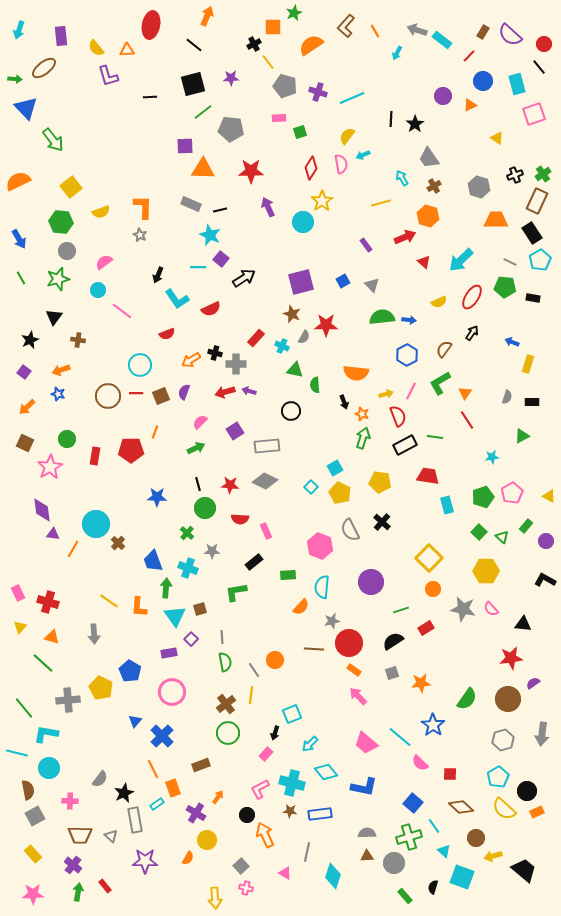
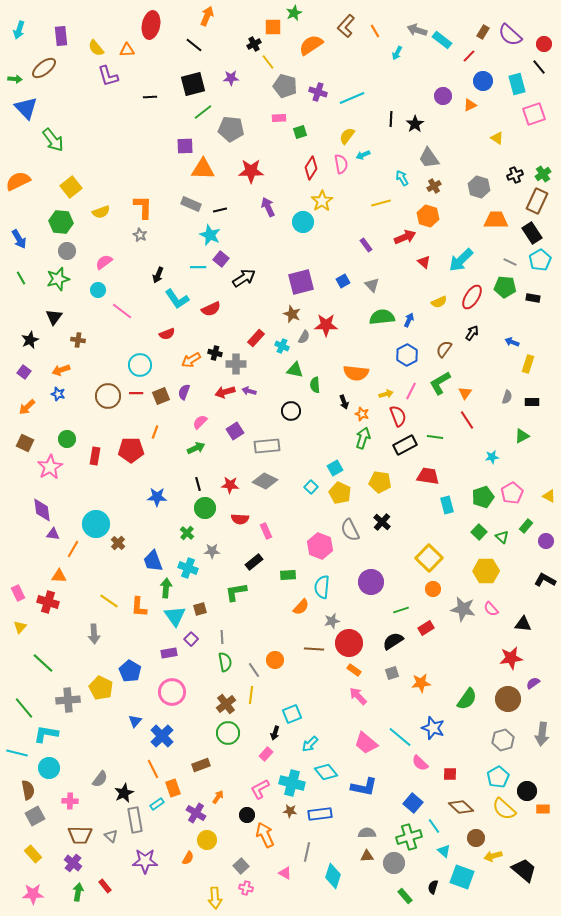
blue arrow at (409, 320): rotated 72 degrees counterclockwise
orange triangle at (52, 637): moved 7 px right, 61 px up; rotated 14 degrees counterclockwise
blue star at (433, 725): moved 3 px down; rotated 15 degrees counterclockwise
orange rectangle at (537, 812): moved 6 px right, 3 px up; rotated 24 degrees clockwise
purple cross at (73, 865): moved 2 px up
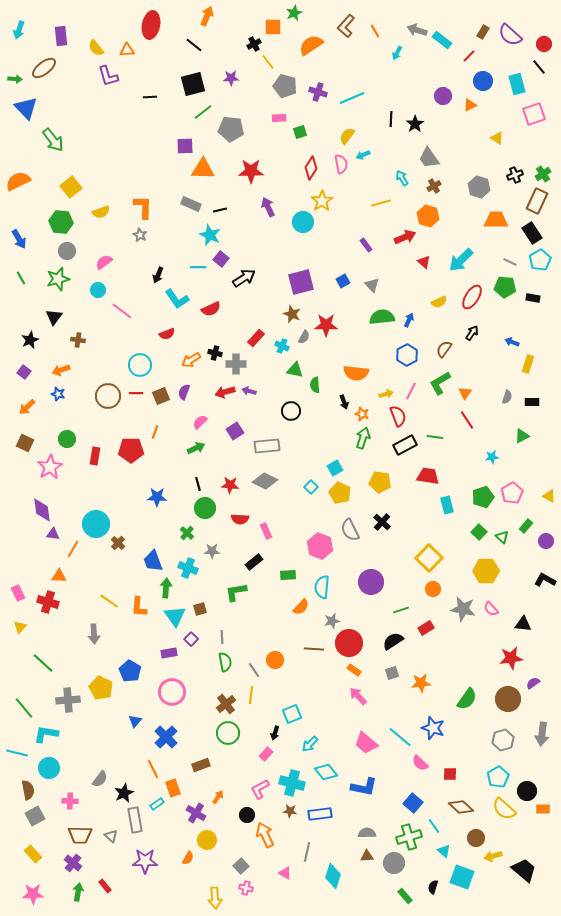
blue cross at (162, 736): moved 4 px right, 1 px down
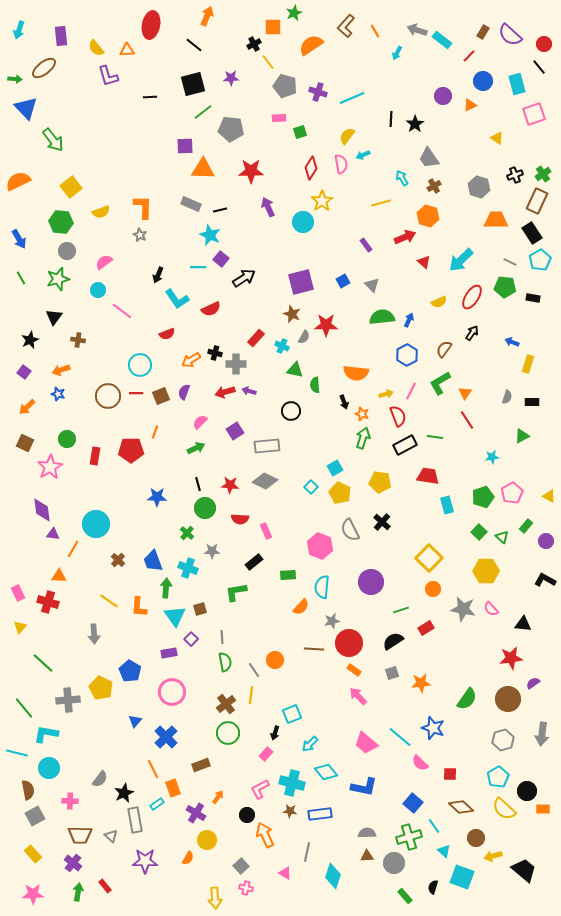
brown cross at (118, 543): moved 17 px down
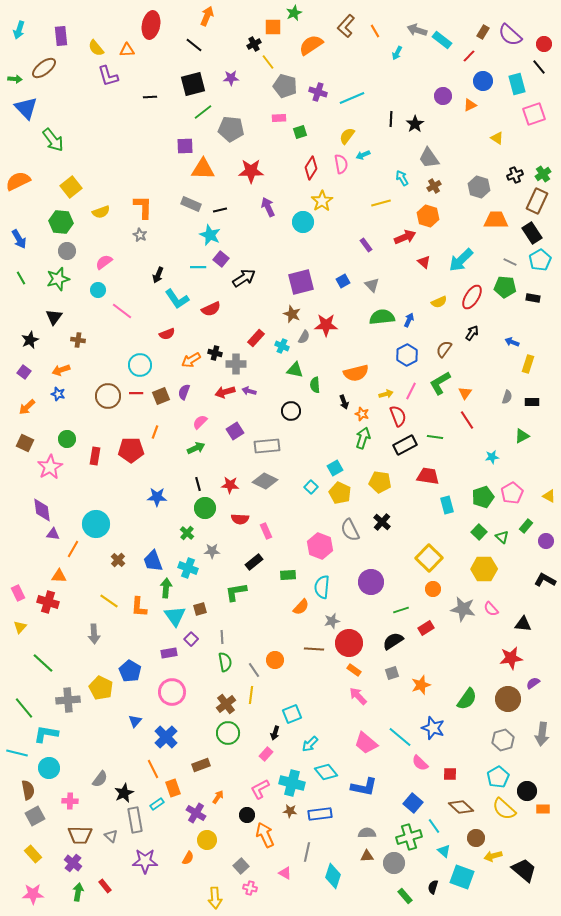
orange semicircle at (356, 373): rotated 20 degrees counterclockwise
yellow hexagon at (486, 571): moved 2 px left, 2 px up
orange star at (421, 683): moved 2 px down; rotated 12 degrees counterclockwise
pink cross at (246, 888): moved 4 px right
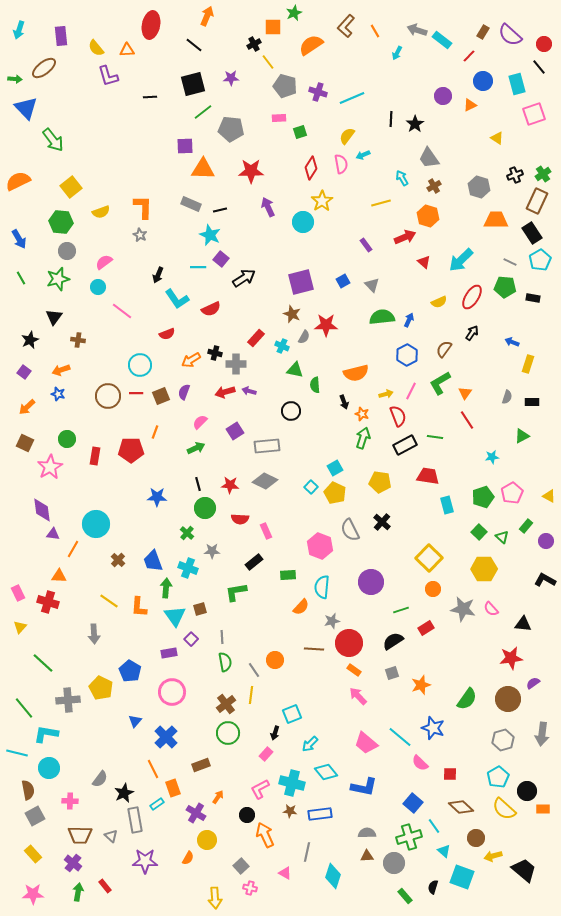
cyan circle at (98, 290): moved 3 px up
yellow pentagon at (340, 493): moved 5 px left
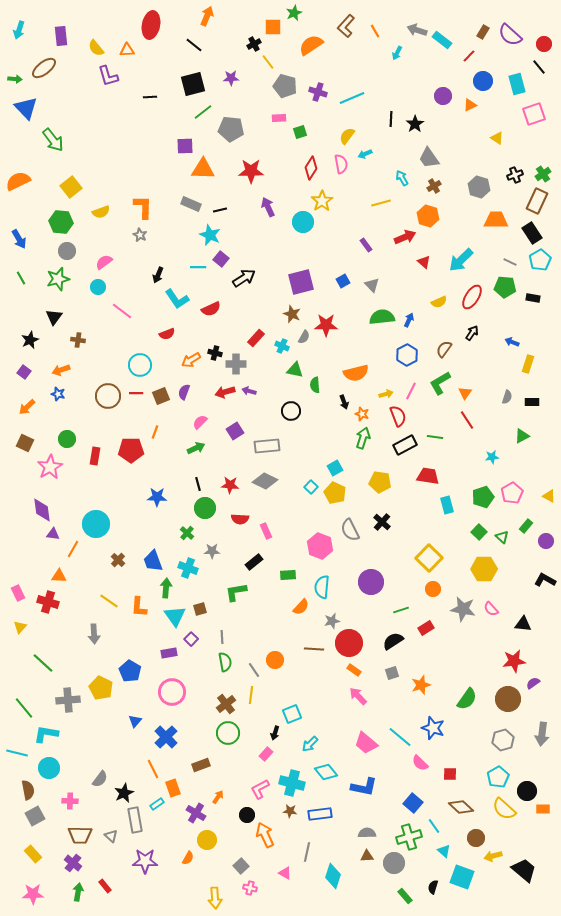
cyan arrow at (363, 155): moved 2 px right, 1 px up
red star at (511, 658): moved 3 px right, 3 px down
